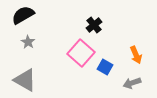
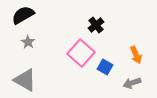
black cross: moved 2 px right
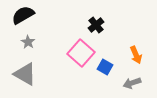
gray triangle: moved 6 px up
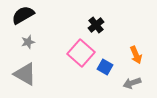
gray star: rotated 24 degrees clockwise
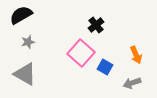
black semicircle: moved 2 px left
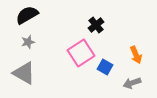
black semicircle: moved 6 px right
pink square: rotated 16 degrees clockwise
gray triangle: moved 1 px left, 1 px up
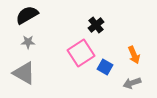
gray star: rotated 16 degrees clockwise
orange arrow: moved 2 px left
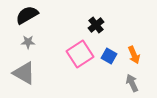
pink square: moved 1 px left, 1 px down
blue square: moved 4 px right, 11 px up
gray arrow: rotated 84 degrees clockwise
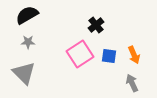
blue square: rotated 21 degrees counterclockwise
gray triangle: rotated 15 degrees clockwise
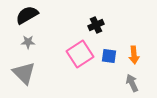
black cross: rotated 14 degrees clockwise
orange arrow: rotated 18 degrees clockwise
